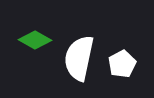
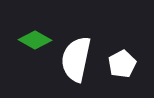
white semicircle: moved 3 px left, 1 px down
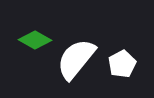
white semicircle: rotated 27 degrees clockwise
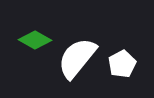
white semicircle: moved 1 px right, 1 px up
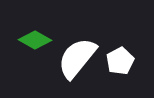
white pentagon: moved 2 px left, 3 px up
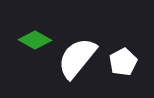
white pentagon: moved 3 px right, 1 px down
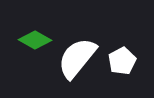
white pentagon: moved 1 px left, 1 px up
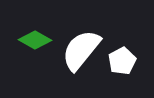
white semicircle: moved 4 px right, 8 px up
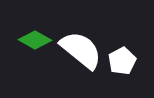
white semicircle: rotated 90 degrees clockwise
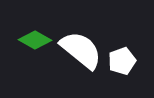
white pentagon: rotated 8 degrees clockwise
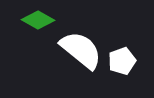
green diamond: moved 3 px right, 20 px up
